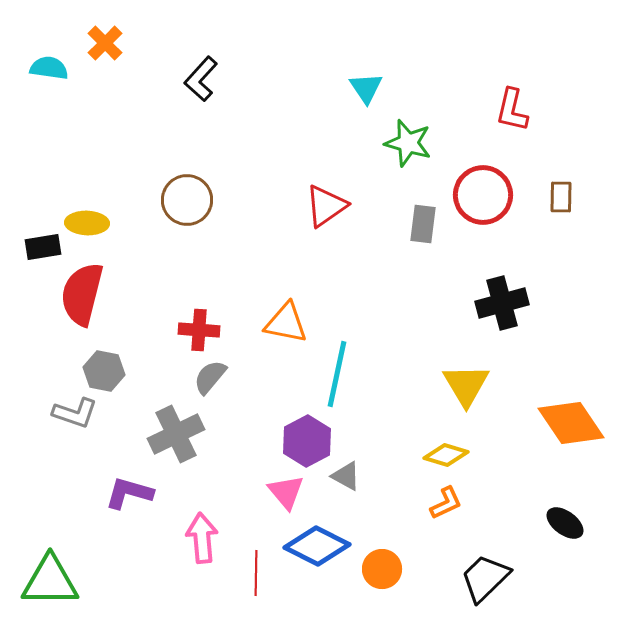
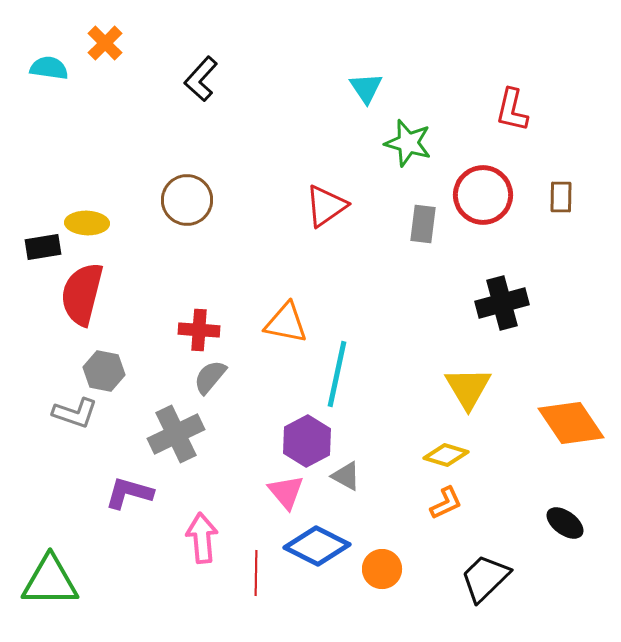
yellow triangle: moved 2 px right, 3 px down
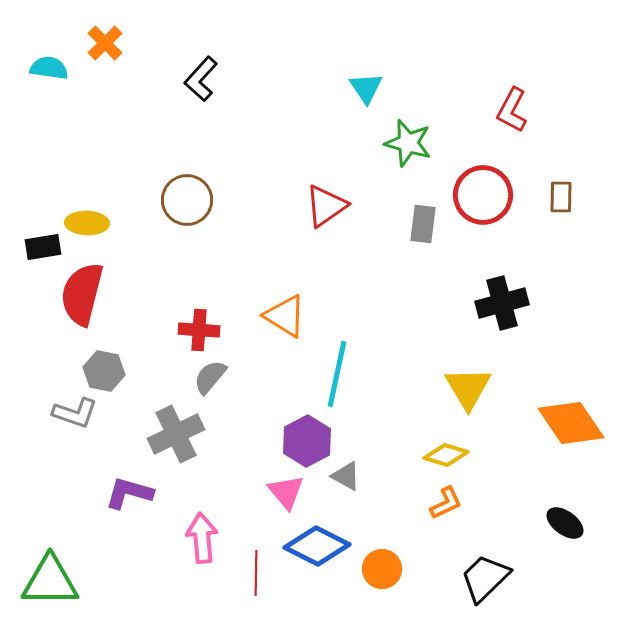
red L-shape: rotated 15 degrees clockwise
orange triangle: moved 1 px left, 7 px up; rotated 21 degrees clockwise
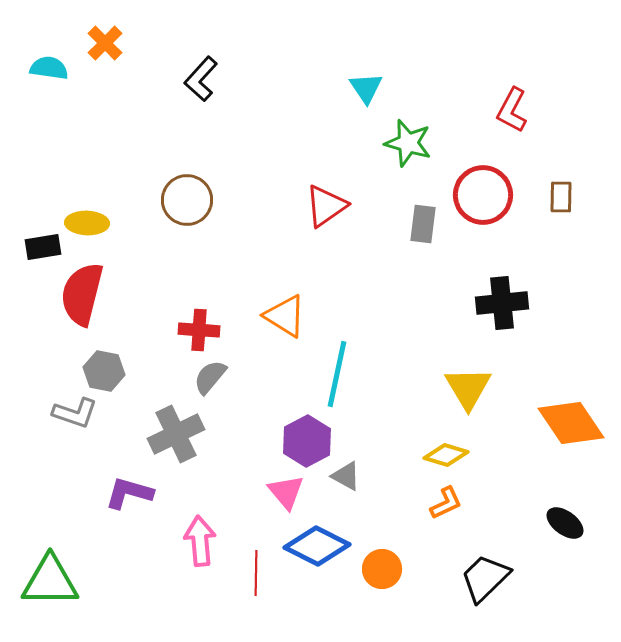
black cross: rotated 9 degrees clockwise
pink arrow: moved 2 px left, 3 px down
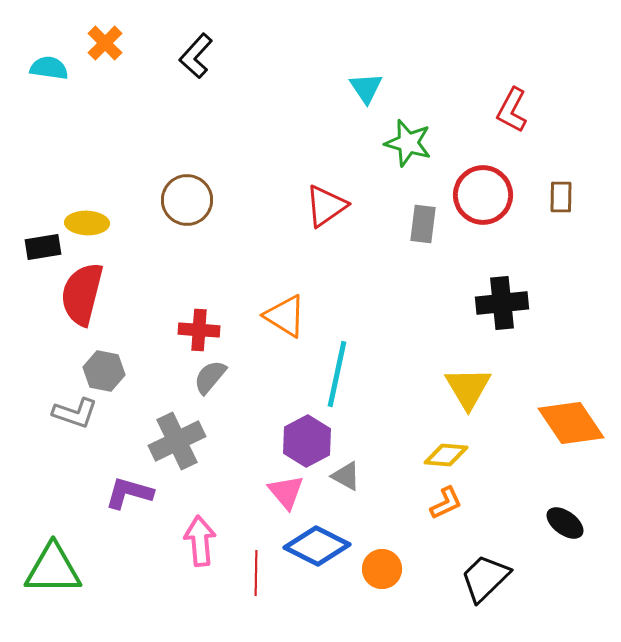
black L-shape: moved 5 px left, 23 px up
gray cross: moved 1 px right, 7 px down
yellow diamond: rotated 12 degrees counterclockwise
green triangle: moved 3 px right, 12 px up
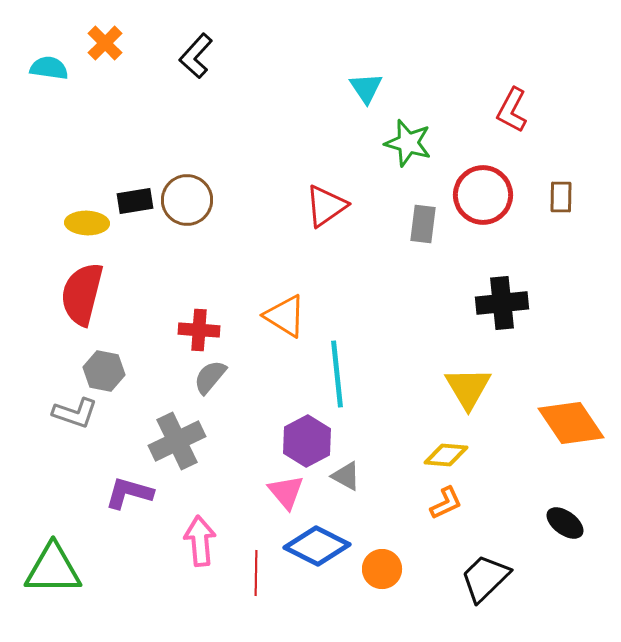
black rectangle: moved 92 px right, 46 px up
cyan line: rotated 18 degrees counterclockwise
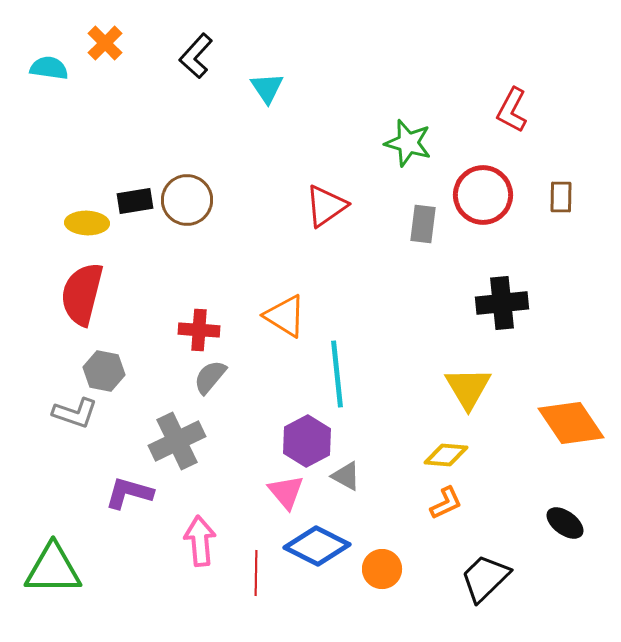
cyan triangle: moved 99 px left
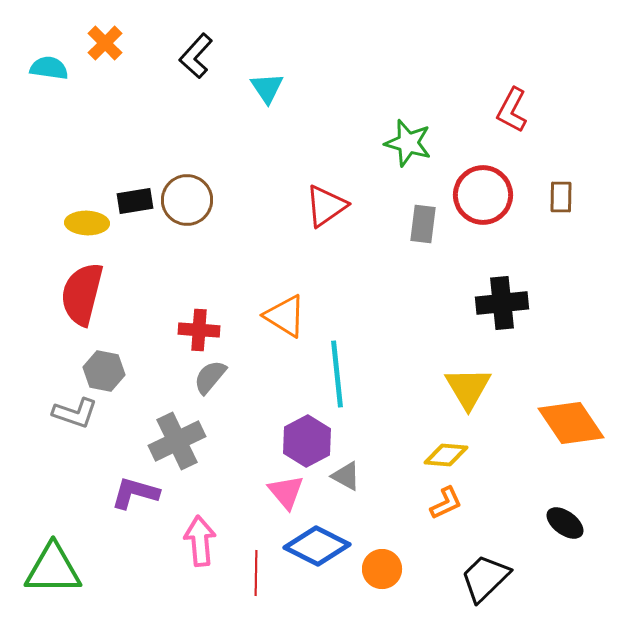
purple L-shape: moved 6 px right
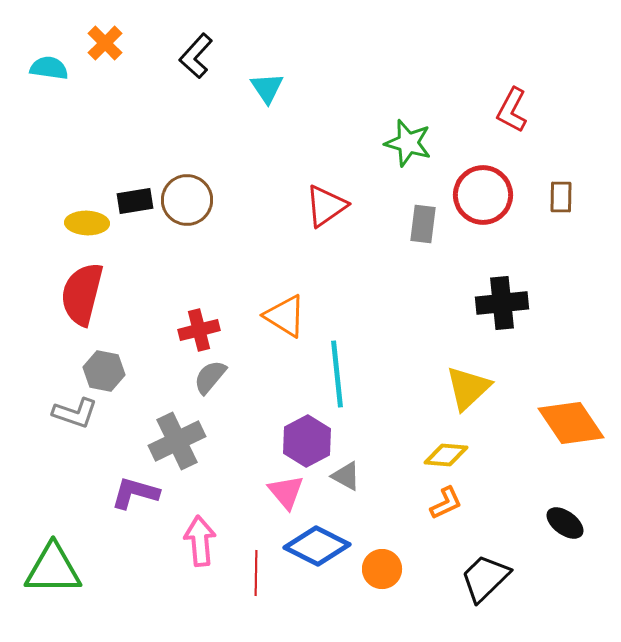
red cross: rotated 18 degrees counterclockwise
yellow triangle: rotated 18 degrees clockwise
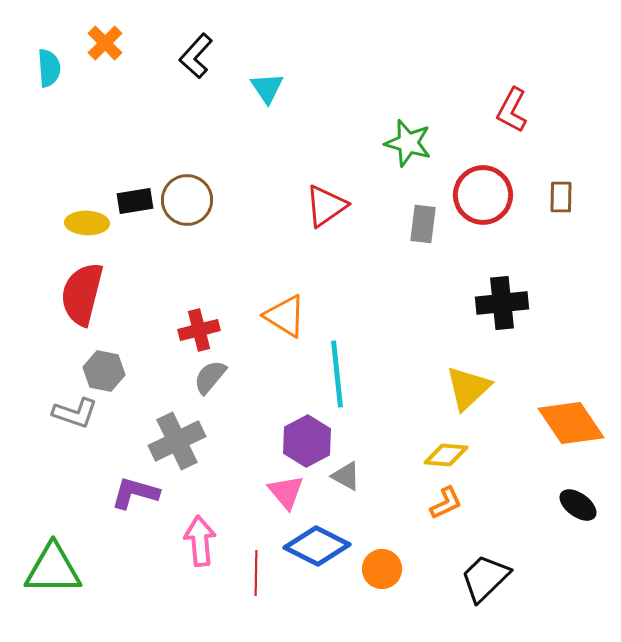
cyan semicircle: rotated 78 degrees clockwise
black ellipse: moved 13 px right, 18 px up
